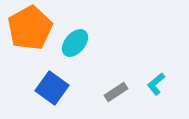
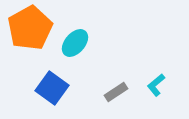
cyan L-shape: moved 1 px down
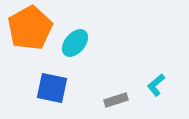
blue square: rotated 24 degrees counterclockwise
gray rectangle: moved 8 px down; rotated 15 degrees clockwise
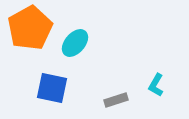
cyan L-shape: rotated 20 degrees counterclockwise
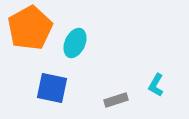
cyan ellipse: rotated 16 degrees counterclockwise
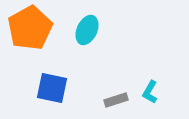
cyan ellipse: moved 12 px right, 13 px up
cyan L-shape: moved 6 px left, 7 px down
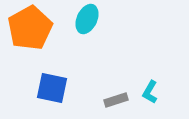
cyan ellipse: moved 11 px up
